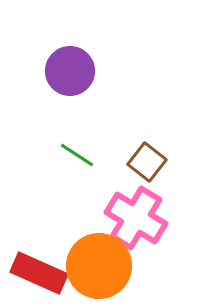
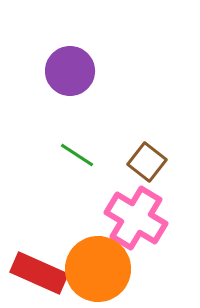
orange circle: moved 1 px left, 3 px down
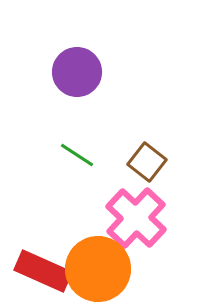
purple circle: moved 7 px right, 1 px down
pink cross: rotated 12 degrees clockwise
red rectangle: moved 4 px right, 2 px up
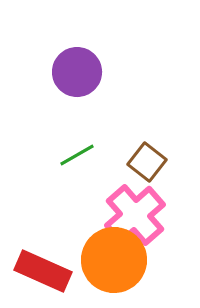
green line: rotated 63 degrees counterclockwise
pink cross: moved 1 px left, 3 px up; rotated 6 degrees clockwise
orange circle: moved 16 px right, 9 px up
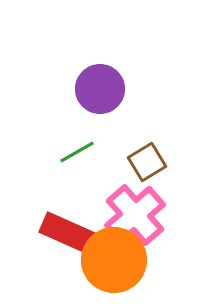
purple circle: moved 23 px right, 17 px down
green line: moved 3 px up
brown square: rotated 21 degrees clockwise
red rectangle: moved 25 px right, 38 px up
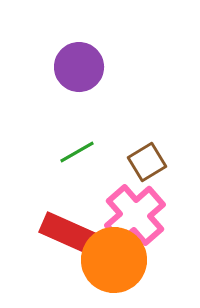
purple circle: moved 21 px left, 22 px up
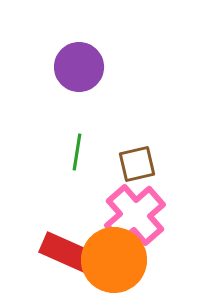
green line: rotated 51 degrees counterclockwise
brown square: moved 10 px left, 2 px down; rotated 18 degrees clockwise
red rectangle: moved 20 px down
